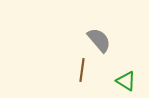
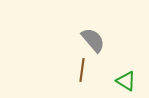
gray semicircle: moved 6 px left
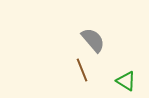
brown line: rotated 30 degrees counterclockwise
